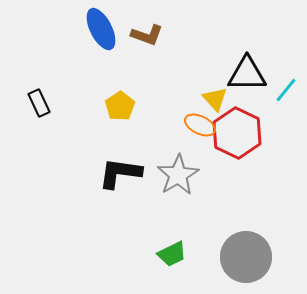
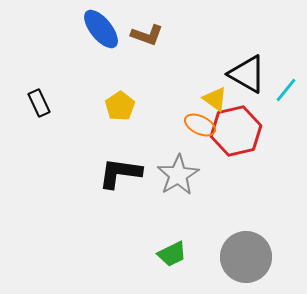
blue ellipse: rotated 12 degrees counterclockwise
black triangle: rotated 30 degrees clockwise
yellow triangle: rotated 12 degrees counterclockwise
red hexagon: moved 1 px left, 2 px up; rotated 21 degrees clockwise
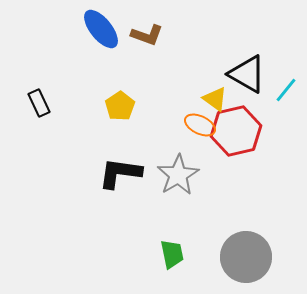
green trapezoid: rotated 76 degrees counterclockwise
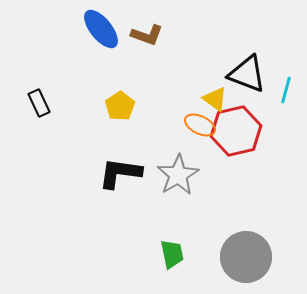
black triangle: rotated 9 degrees counterclockwise
cyan line: rotated 24 degrees counterclockwise
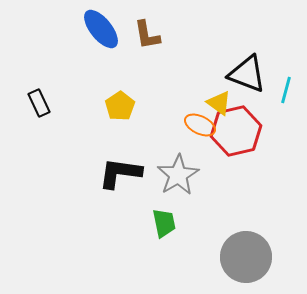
brown L-shape: rotated 60 degrees clockwise
yellow triangle: moved 4 px right, 4 px down
green trapezoid: moved 8 px left, 31 px up
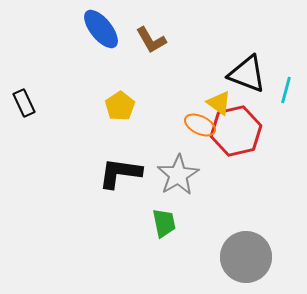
brown L-shape: moved 4 px right, 5 px down; rotated 20 degrees counterclockwise
black rectangle: moved 15 px left
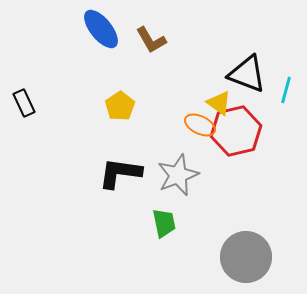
gray star: rotated 9 degrees clockwise
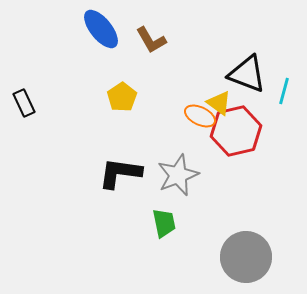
cyan line: moved 2 px left, 1 px down
yellow pentagon: moved 2 px right, 9 px up
orange ellipse: moved 9 px up
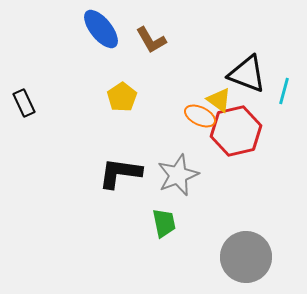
yellow triangle: moved 3 px up
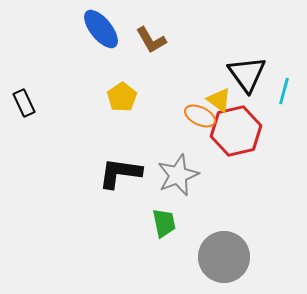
black triangle: rotated 33 degrees clockwise
gray circle: moved 22 px left
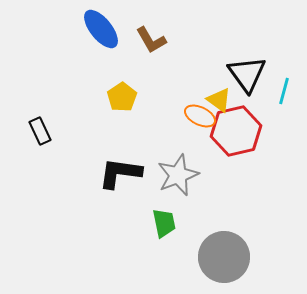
black rectangle: moved 16 px right, 28 px down
